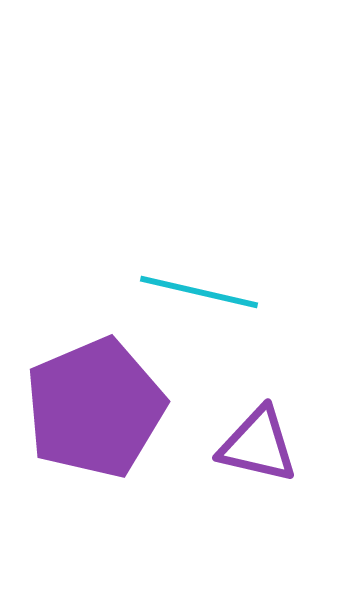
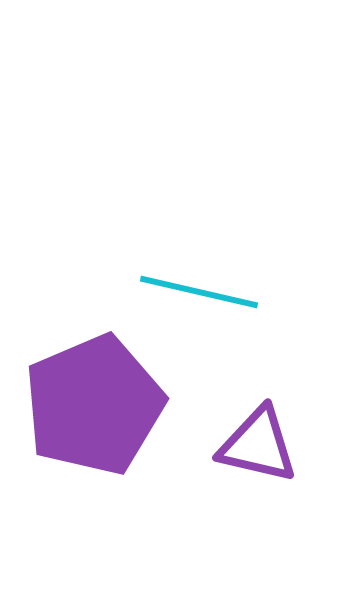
purple pentagon: moved 1 px left, 3 px up
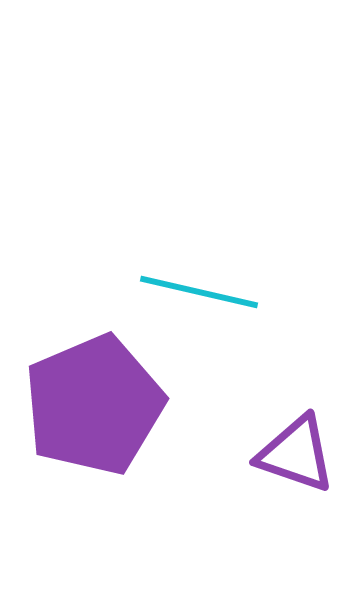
purple triangle: moved 38 px right, 9 px down; rotated 6 degrees clockwise
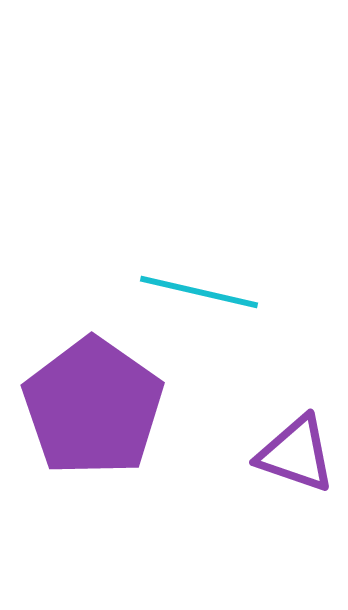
purple pentagon: moved 1 px left, 2 px down; rotated 14 degrees counterclockwise
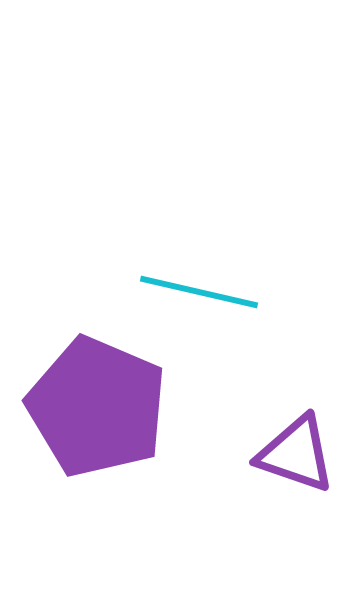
purple pentagon: moved 4 px right; rotated 12 degrees counterclockwise
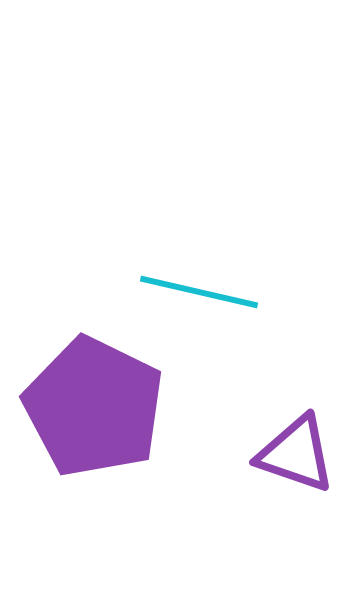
purple pentagon: moved 3 px left; rotated 3 degrees clockwise
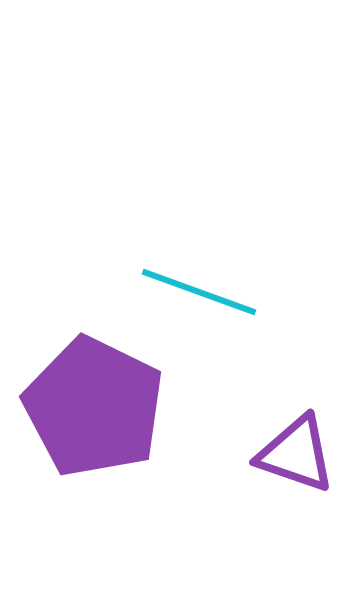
cyan line: rotated 7 degrees clockwise
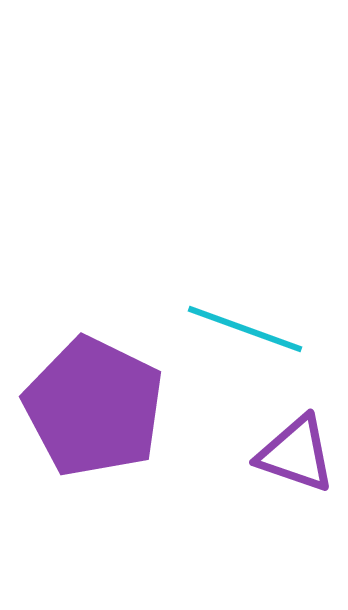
cyan line: moved 46 px right, 37 px down
